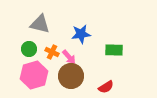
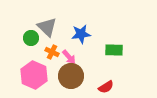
gray triangle: moved 7 px right, 3 px down; rotated 30 degrees clockwise
green circle: moved 2 px right, 11 px up
pink hexagon: rotated 20 degrees counterclockwise
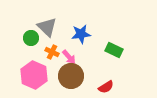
green rectangle: rotated 24 degrees clockwise
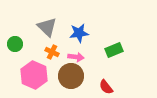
blue star: moved 2 px left, 1 px up
green circle: moved 16 px left, 6 px down
green rectangle: rotated 48 degrees counterclockwise
pink arrow: moved 7 px right; rotated 42 degrees counterclockwise
red semicircle: rotated 84 degrees clockwise
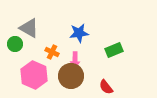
gray triangle: moved 18 px left, 1 px down; rotated 15 degrees counterclockwise
pink arrow: moved 1 px left, 3 px down; rotated 84 degrees clockwise
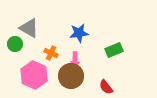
orange cross: moved 1 px left, 1 px down
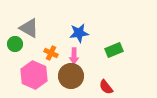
pink arrow: moved 1 px left, 4 px up
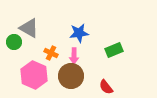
green circle: moved 1 px left, 2 px up
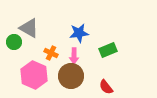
green rectangle: moved 6 px left
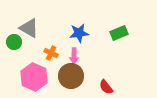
green rectangle: moved 11 px right, 17 px up
pink hexagon: moved 2 px down
